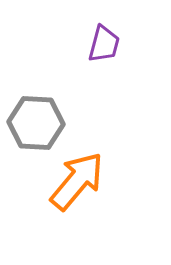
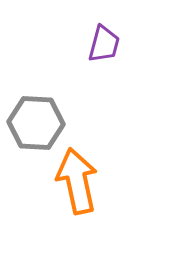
orange arrow: rotated 52 degrees counterclockwise
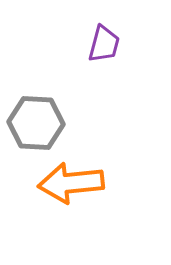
orange arrow: moved 6 px left, 2 px down; rotated 84 degrees counterclockwise
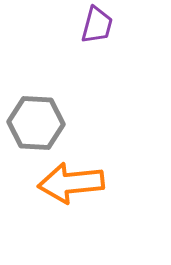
purple trapezoid: moved 7 px left, 19 px up
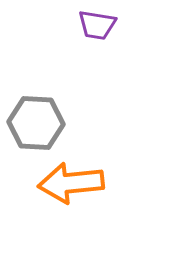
purple trapezoid: rotated 84 degrees clockwise
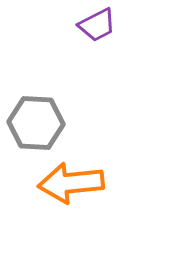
purple trapezoid: rotated 36 degrees counterclockwise
